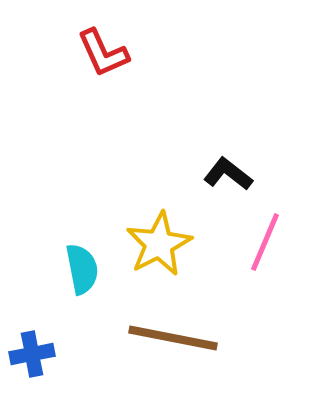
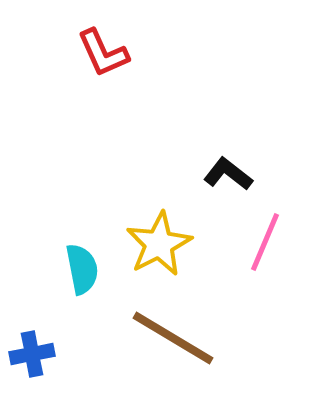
brown line: rotated 20 degrees clockwise
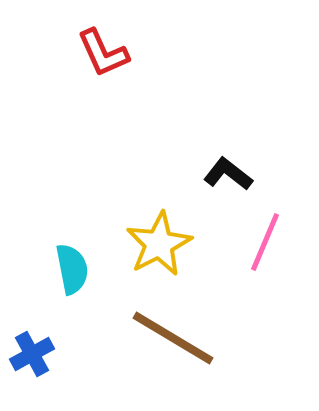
cyan semicircle: moved 10 px left
blue cross: rotated 18 degrees counterclockwise
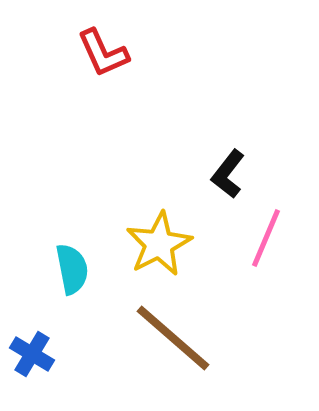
black L-shape: rotated 90 degrees counterclockwise
pink line: moved 1 px right, 4 px up
brown line: rotated 10 degrees clockwise
blue cross: rotated 30 degrees counterclockwise
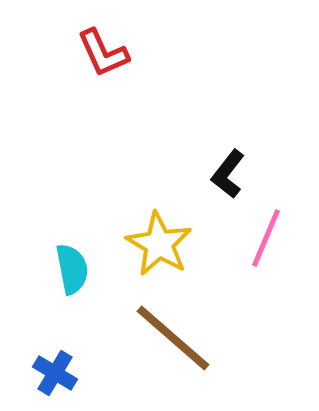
yellow star: rotated 14 degrees counterclockwise
blue cross: moved 23 px right, 19 px down
